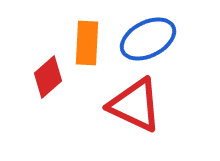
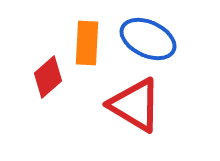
blue ellipse: rotated 52 degrees clockwise
red triangle: rotated 6 degrees clockwise
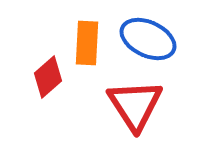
red triangle: rotated 26 degrees clockwise
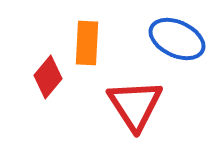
blue ellipse: moved 29 px right
red diamond: rotated 9 degrees counterclockwise
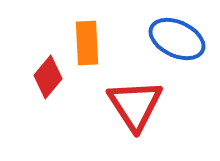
orange rectangle: rotated 6 degrees counterclockwise
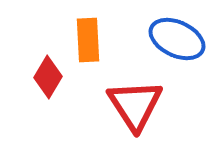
orange rectangle: moved 1 px right, 3 px up
red diamond: rotated 9 degrees counterclockwise
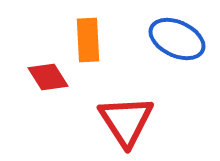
red diamond: rotated 63 degrees counterclockwise
red triangle: moved 9 px left, 16 px down
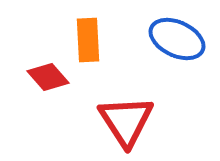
red diamond: rotated 9 degrees counterclockwise
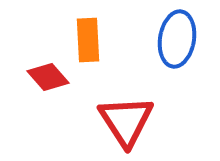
blue ellipse: rotated 74 degrees clockwise
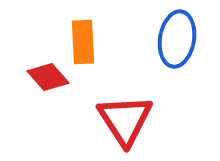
orange rectangle: moved 5 px left, 2 px down
red triangle: moved 1 px left, 1 px up
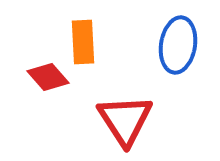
blue ellipse: moved 1 px right, 6 px down
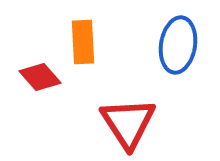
red diamond: moved 8 px left
red triangle: moved 3 px right, 3 px down
